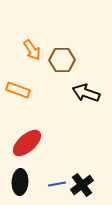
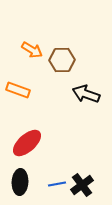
orange arrow: rotated 25 degrees counterclockwise
black arrow: moved 1 px down
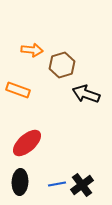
orange arrow: rotated 25 degrees counterclockwise
brown hexagon: moved 5 px down; rotated 15 degrees counterclockwise
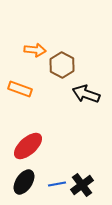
orange arrow: moved 3 px right
brown hexagon: rotated 15 degrees counterclockwise
orange rectangle: moved 2 px right, 1 px up
red ellipse: moved 1 px right, 3 px down
black ellipse: moved 4 px right; rotated 30 degrees clockwise
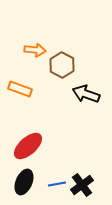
black ellipse: rotated 10 degrees counterclockwise
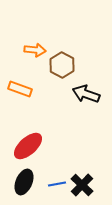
black cross: rotated 10 degrees counterclockwise
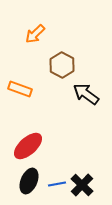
orange arrow: moved 16 px up; rotated 130 degrees clockwise
black arrow: rotated 16 degrees clockwise
black ellipse: moved 5 px right, 1 px up
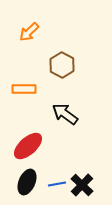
orange arrow: moved 6 px left, 2 px up
orange rectangle: moved 4 px right; rotated 20 degrees counterclockwise
black arrow: moved 21 px left, 20 px down
black ellipse: moved 2 px left, 1 px down
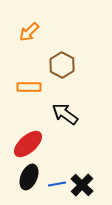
orange rectangle: moved 5 px right, 2 px up
red ellipse: moved 2 px up
black ellipse: moved 2 px right, 5 px up
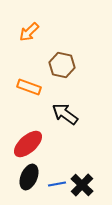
brown hexagon: rotated 15 degrees counterclockwise
orange rectangle: rotated 20 degrees clockwise
